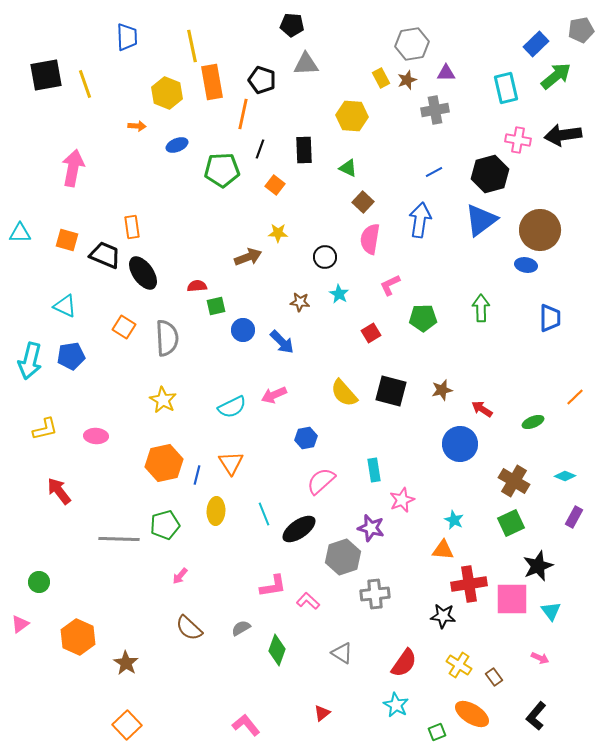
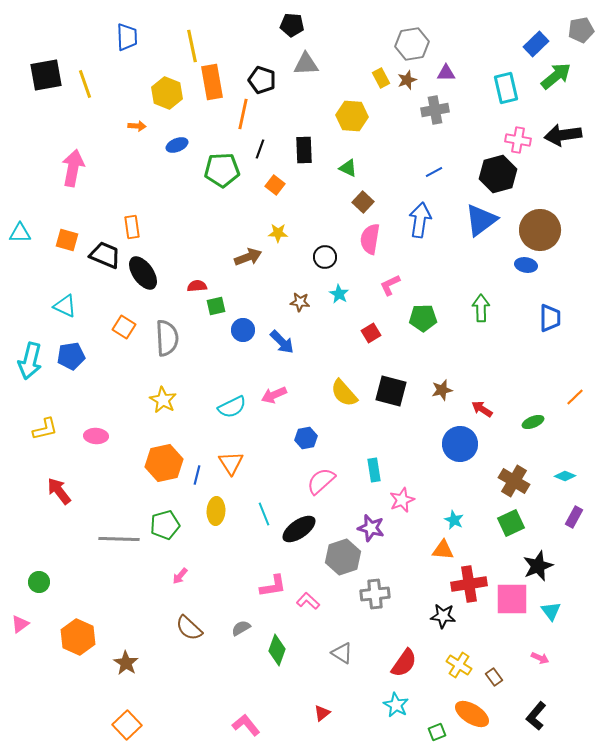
black hexagon at (490, 174): moved 8 px right
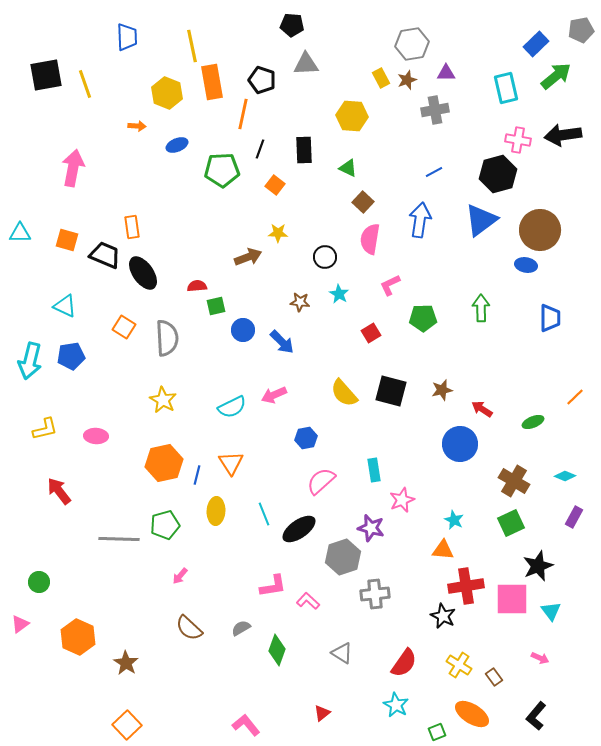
red cross at (469, 584): moved 3 px left, 2 px down
black star at (443, 616): rotated 20 degrees clockwise
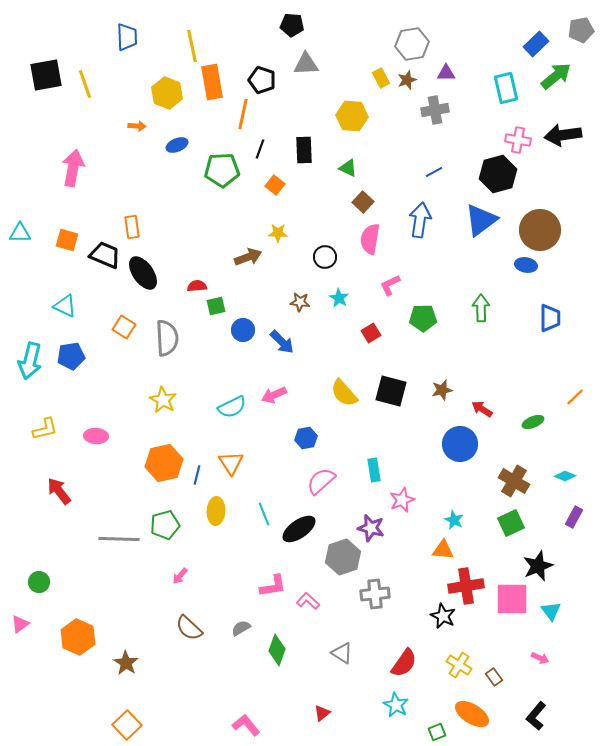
cyan star at (339, 294): moved 4 px down
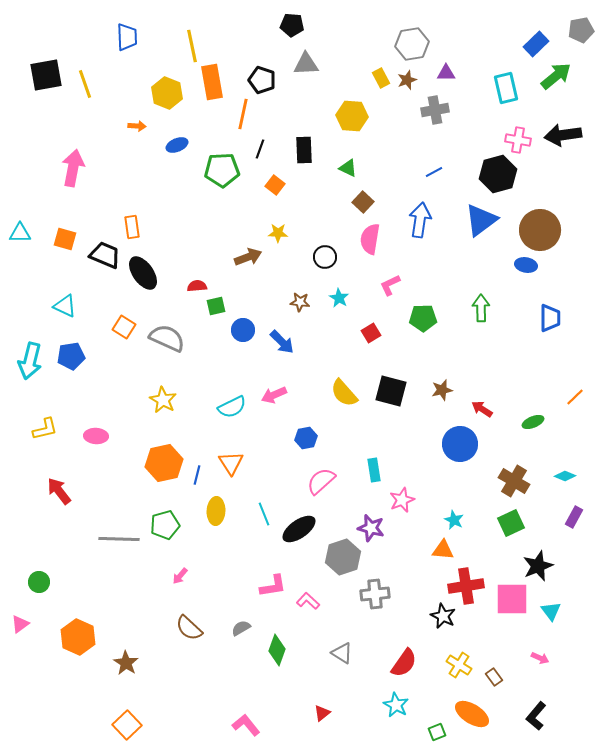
orange square at (67, 240): moved 2 px left, 1 px up
gray semicircle at (167, 338): rotated 63 degrees counterclockwise
